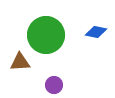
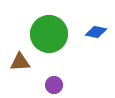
green circle: moved 3 px right, 1 px up
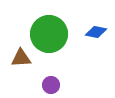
brown triangle: moved 1 px right, 4 px up
purple circle: moved 3 px left
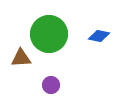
blue diamond: moved 3 px right, 4 px down
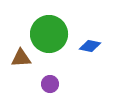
blue diamond: moved 9 px left, 10 px down
purple circle: moved 1 px left, 1 px up
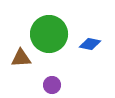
blue diamond: moved 2 px up
purple circle: moved 2 px right, 1 px down
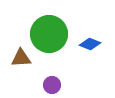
blue diamond: rotated 10 degrees clockwise
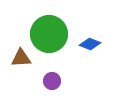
purple circle: moved 4 px up
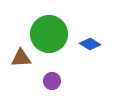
blue diamond: rotated 10 degrees clockwise
